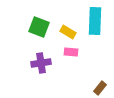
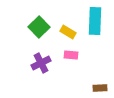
green square: rotated 25 degrees clockwise
pink rectangle: moved 3 px down
purple cross: rotated 18 degrees counterclockwise
brown rectangle: rotated 48 degrees clockwise
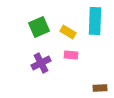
green square: rotated 20 degrees clockwise
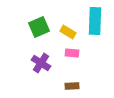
pink rectangle: moved 1 px right, 2 px up
purple cross: rotated 30 degrees counterclockwise
brown rectangle: moved 28 px left, 2 px up
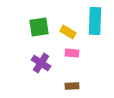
green square: rotated 15 degrees clockwise
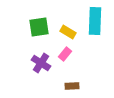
pink rectangle: moved 7 px left, 1 px down; rotated 56 degrees counterclockwise
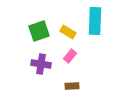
green square: moved 4 px down; rotated 10 degrees counterclockwise
pink rectangle: moved 5 px right, 2 px down
purple cross: moved 1 px down; rotated 24 degrees counterclockwise
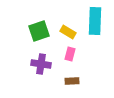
pink rectangle: moved 2 px up; rotated 24 degrees counterclockwise
brown rectangle: moved 5 px up
